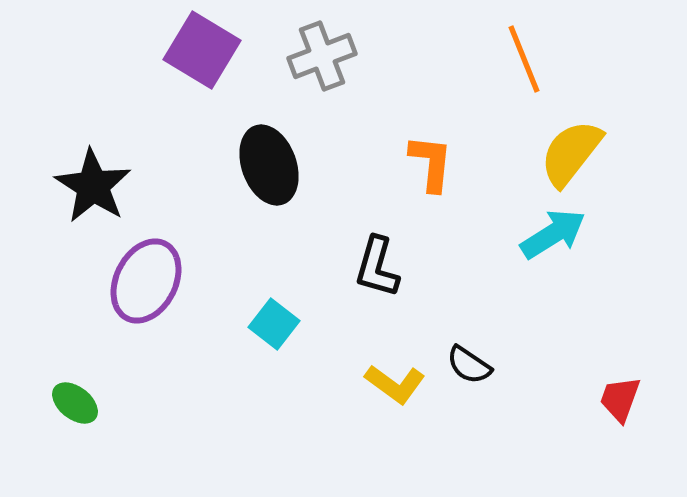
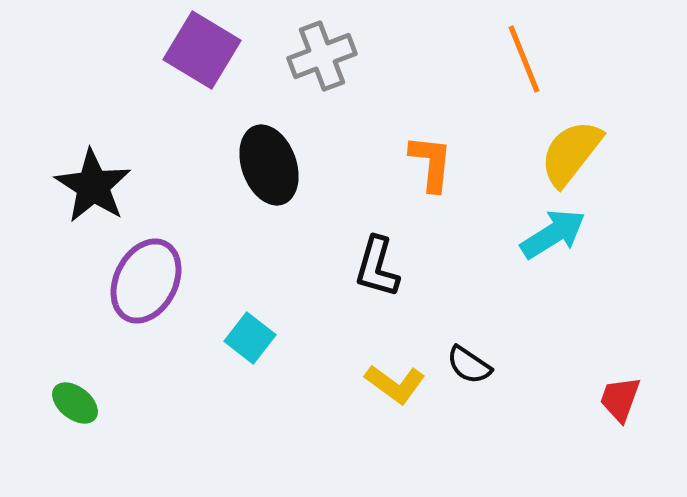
cyan square: moved 24 px left, 14 px down
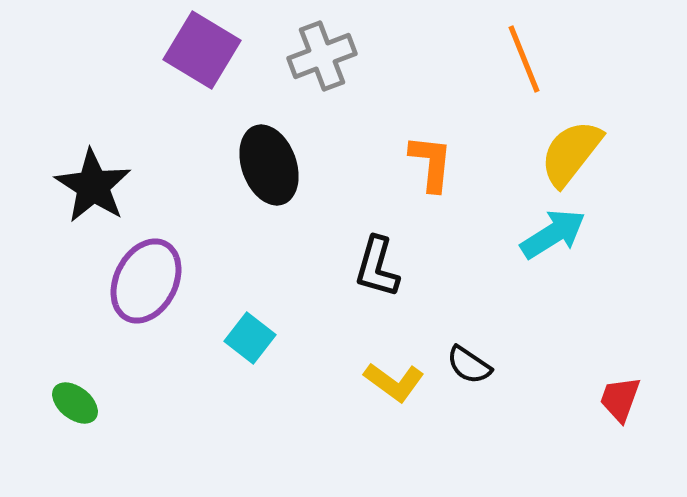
yellow L-shape: moved 1 px left, 2 px up
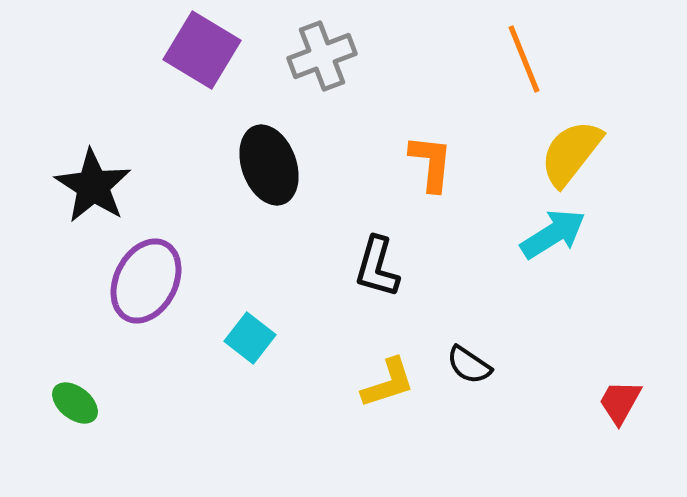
yellow L-shape: moved 6 px left, 1 px down; rotated 54 degrees counterclockwise
red trapezoid: moved 3 px down; rotated 9 degrees clockwise
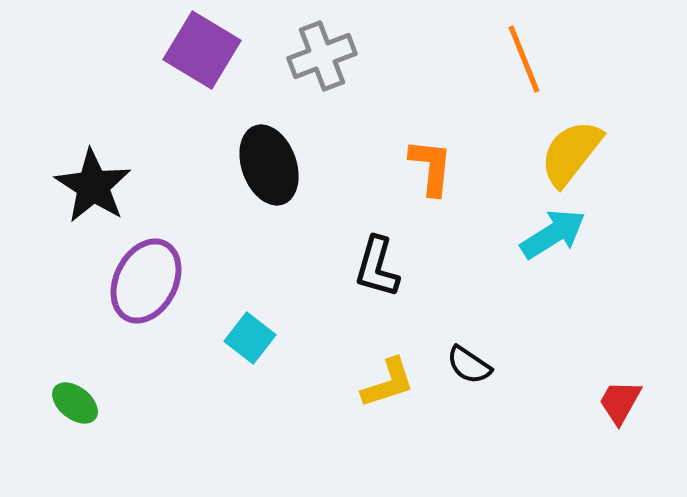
orange L-shape: moved 4 px down
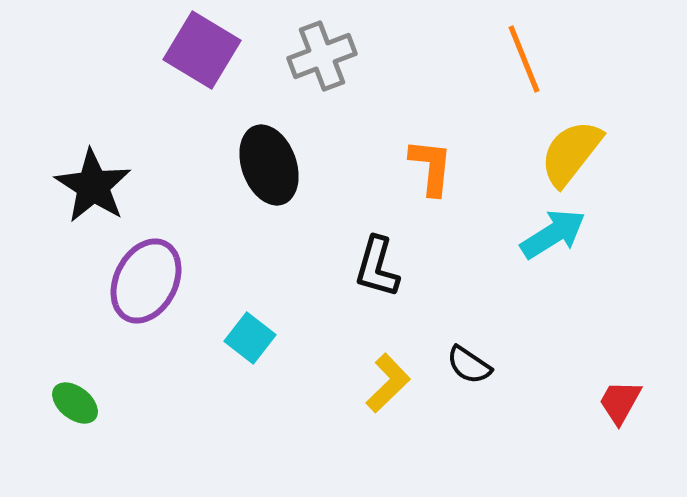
yellow L-shape: rotated 26 degrees counterclockwise
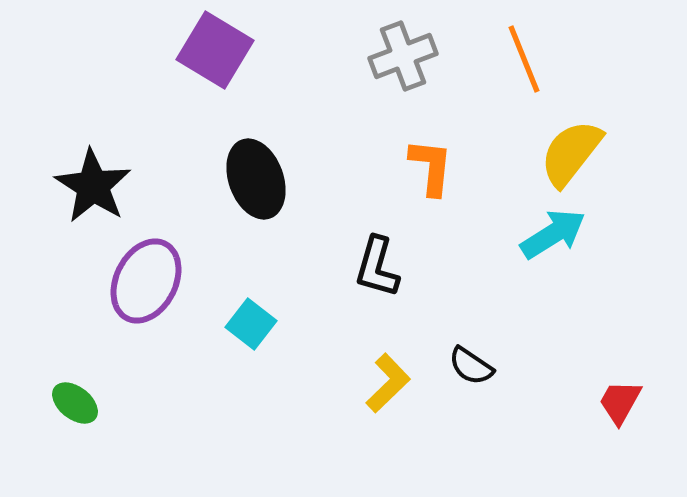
purple square: moved 13 px right
gray cross: moved 81 px right
black ellipse: moved 13 px left, 14 px down
cyan square: moved 1 px right, 14 px up
black semicircle: moved 2 px right, 1 px down
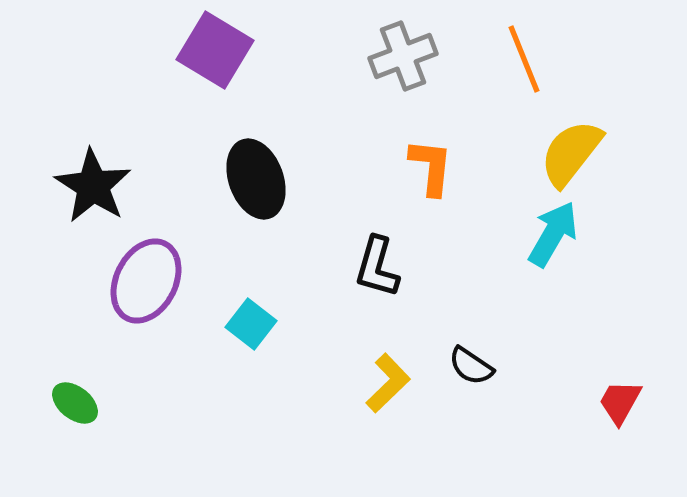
cyan arrow: rotated 28 degrees counterclockwise
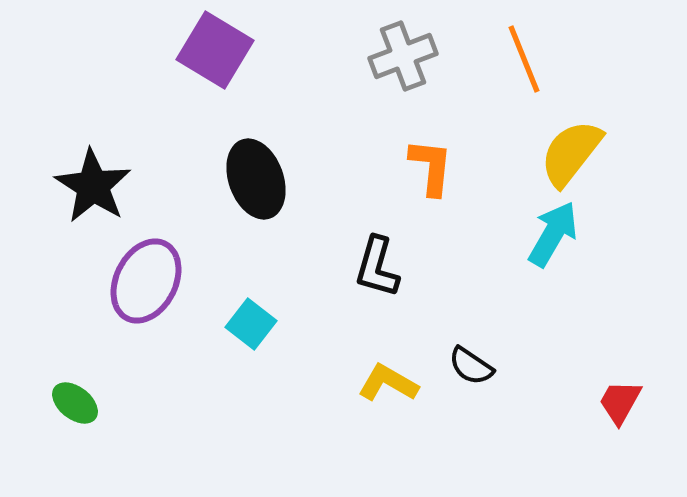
yellow L-shape: rotated 106 degrees counterclockwise
